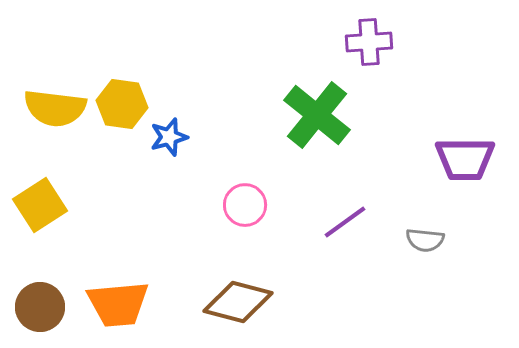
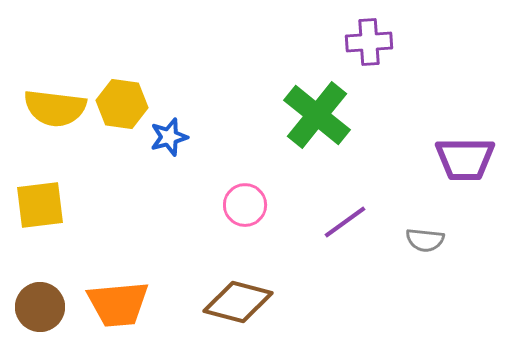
yellow square: rotated 26 degrees clockwise
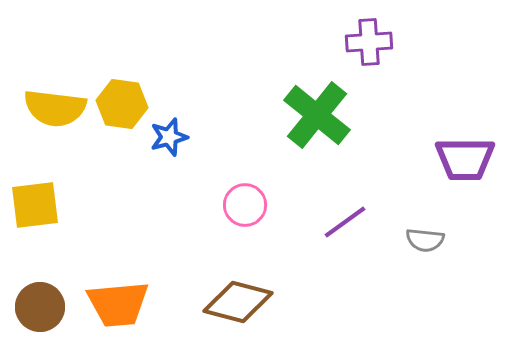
yellow square: moved 5 px left
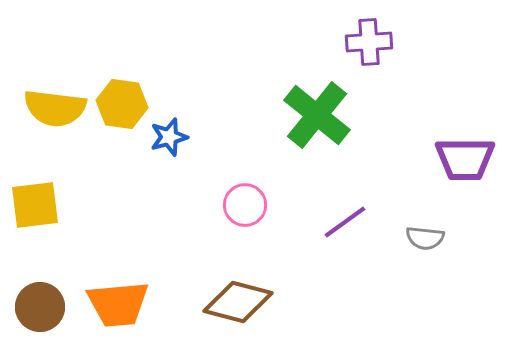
gray semicircle: moved 2 px up
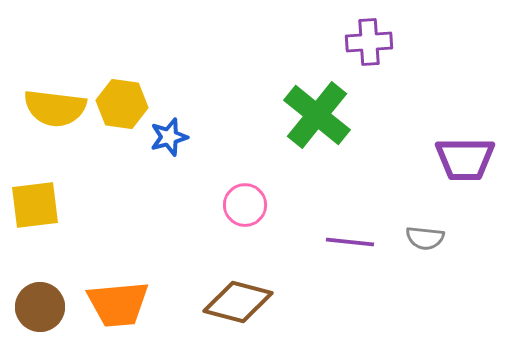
purple line: moved 5 px right, 20 px down; rotated 42 degrees clockwise
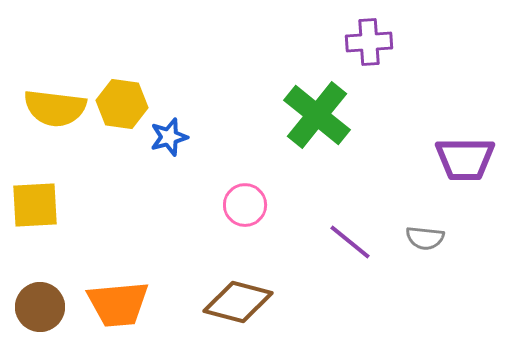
yellow square: rotated 4 degrees clockwise
purple line: rotated 33 degrees clockwise
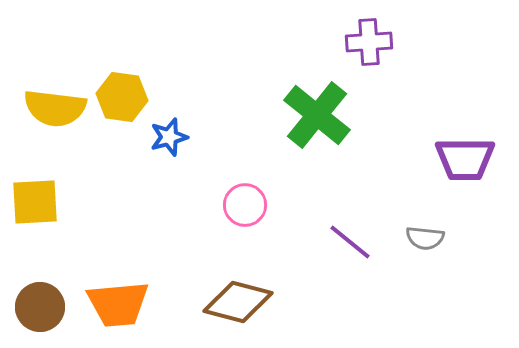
yellow hexagon: moved 7 px up
yellow square: moved 3 px up
